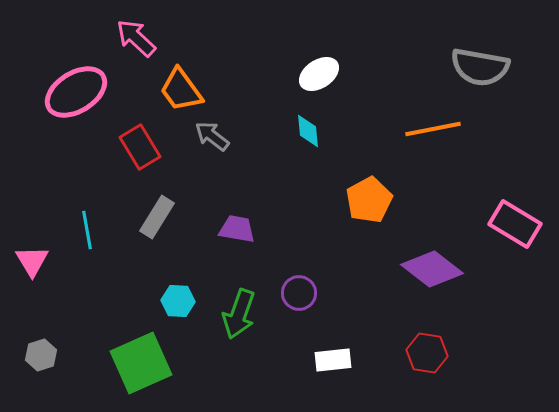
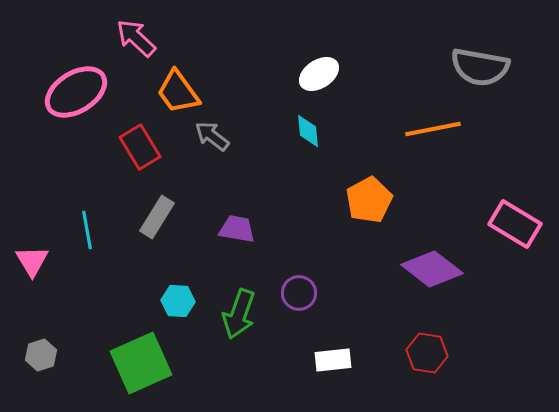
orange trapezoid: moved 3 px left, 2 px down
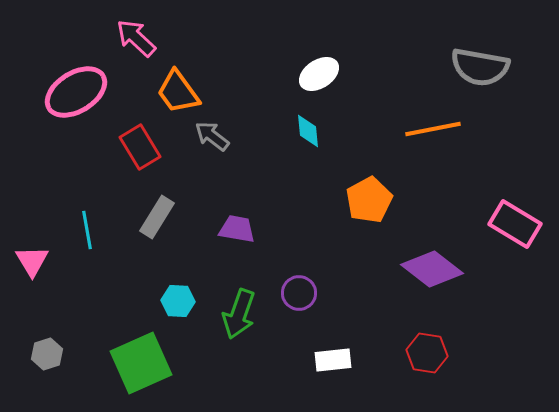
gray hexagon: moved 6 px right, 1 px up
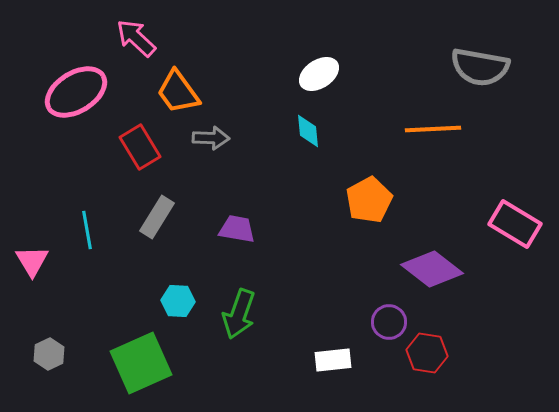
orange line: rotated 8 degrees clockwise
gray arrow: moved 1 px left, 2 px down; rotated 144 degrees clockwise
purple circle: moved 90 px right, 29 px down
gray hexagon: moved 2 px right; rotated 8 degrees counterclockwise
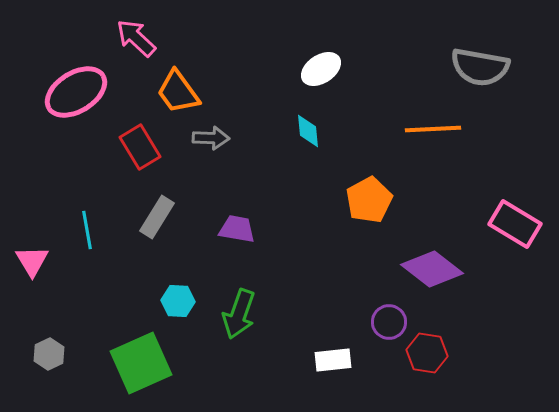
white ellipse: moved 2 px right, 5 px up
